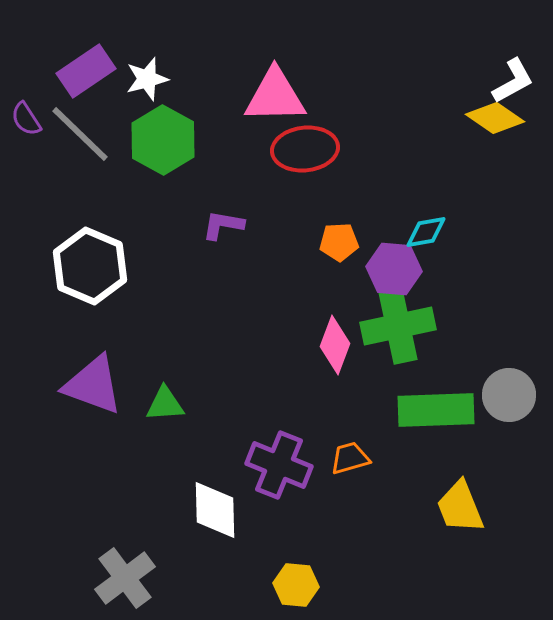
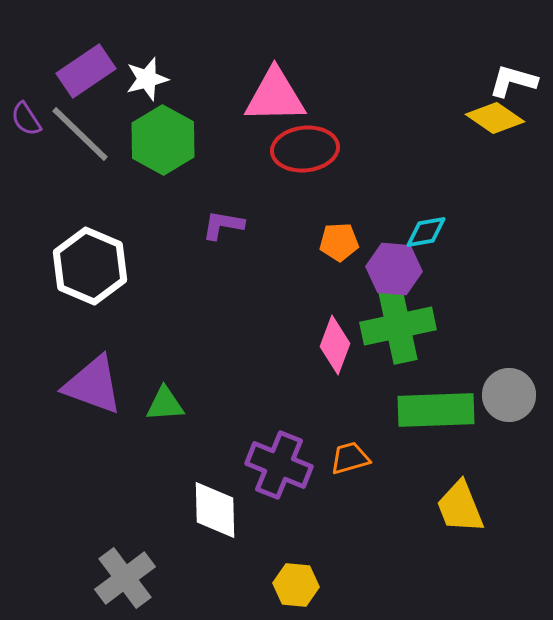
white L-shape: rotated 135 degrees counterclockwise
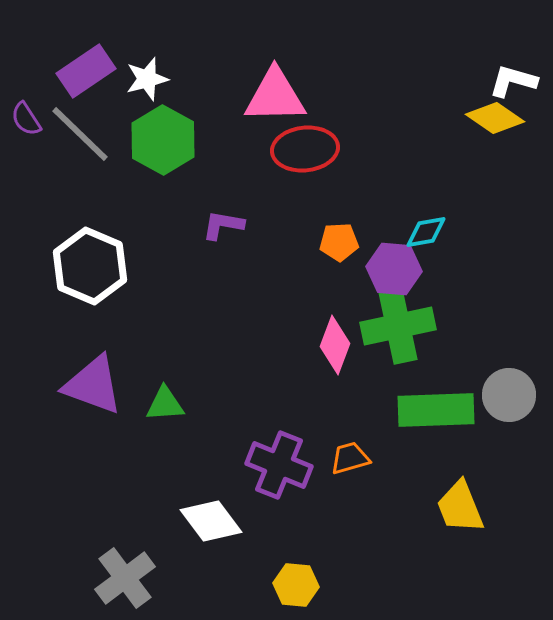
white diamond: moved 4 px left, 11 px down; rotated 36 degrees counterclockwise
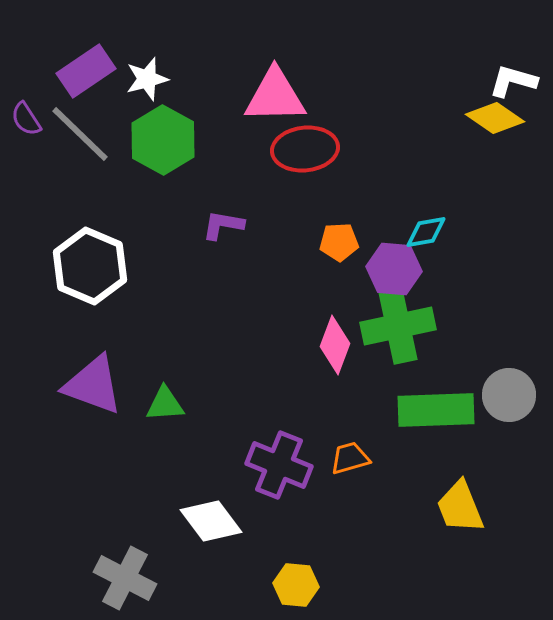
gray cross: rotated 26 degrees counterclockwise
